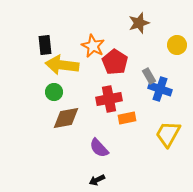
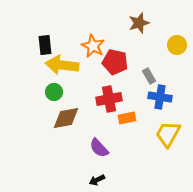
red pentagon: rotated 20 degrees counterclockwise
blue cross: moved 8 px down; rotated 10 degrees counterclockwise
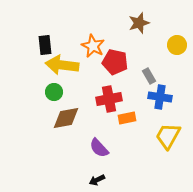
yellow trapezoid: moved 2 px down
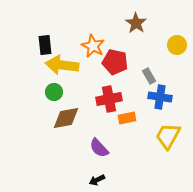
brown star: moved 3 px left; rotated 20 degrees counterclockwise
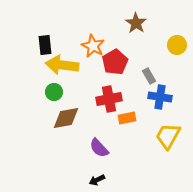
red pentagon: rotated 30 degrees clockwise
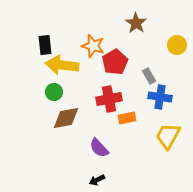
orange star: rotated 10 degrees counterclockwise
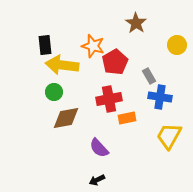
yellow trapezoid: moved 1 px right
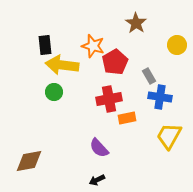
brown diamond: moved 37 px left, 43 px down
